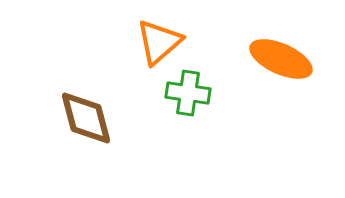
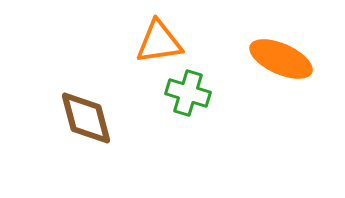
orange triangle: rotated 33 degrees clockwise
green cross: rotated 9 degrees clockwise
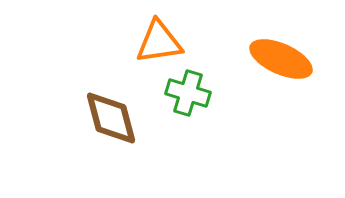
brown diamond: moved 25 px right
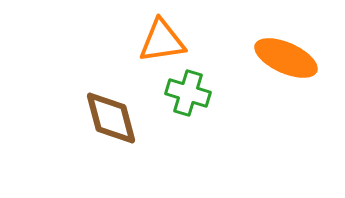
orange triangle: moved 3 px right, 1 px up
orange ellipse: moved 5 px right, 1 px up
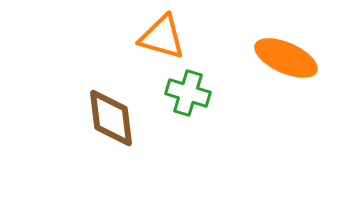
orange triangle: moved 4 px up; rotated 24 degrees clockwise
brown diamond: rotated 8 degrees clockwise
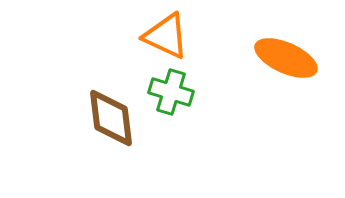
orange triangle: moved 4 px right, 1 px up; rotated 9 degrees clockwise
green cross: moved 17 px left, 1 px up
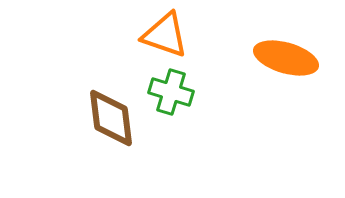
orange triangle: moved 1 px left, 1 px up; rotated 6 degrees counterclockwise
orange ellipse: rotated 8 degrees counterclockwise
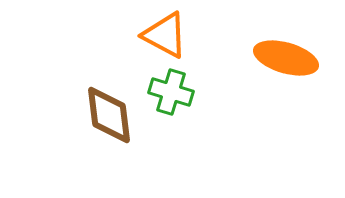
orange triangle: rotated 9 degrees clockwise
brown diamond: moved 2 px left, 3 px up
